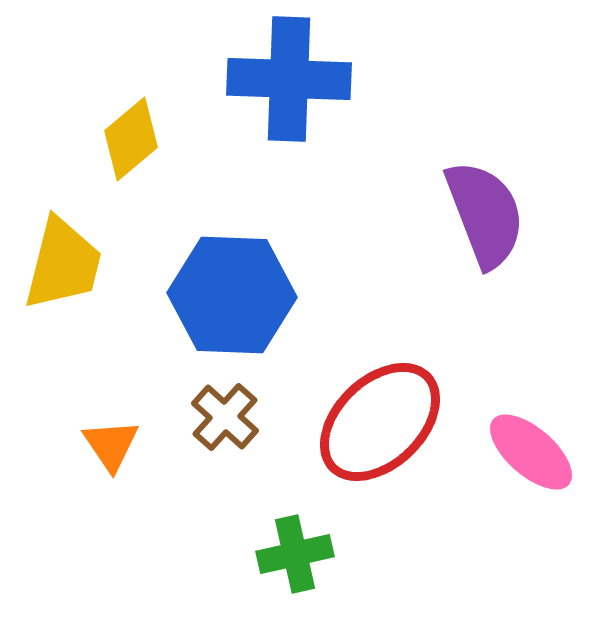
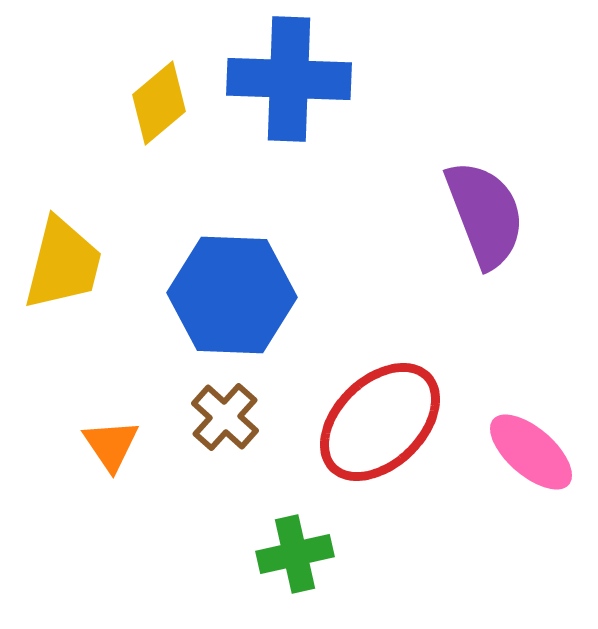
yellow diamond: moved 28 px right, 36 px up
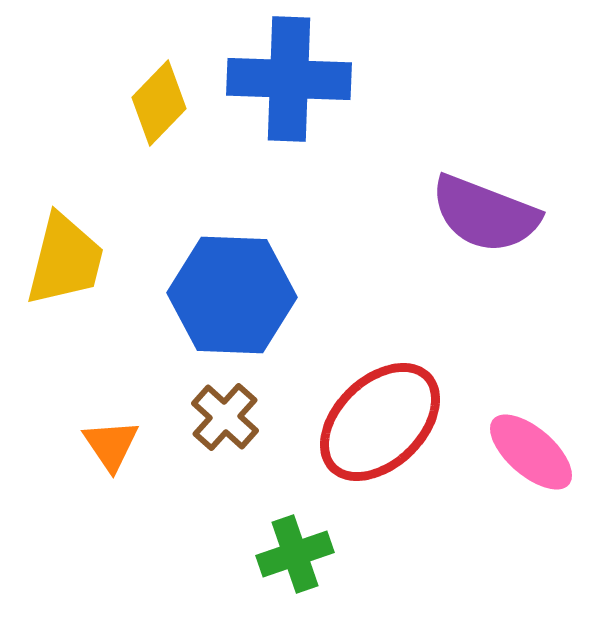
yellow diamond: rotated 6 degrees counterclockwise
purple semicircle: rotated 132 degrees clockwise
yellow trapezoid: moved 2 px right, 4 px up
green cross: rotated 6 degrees counterclockwise
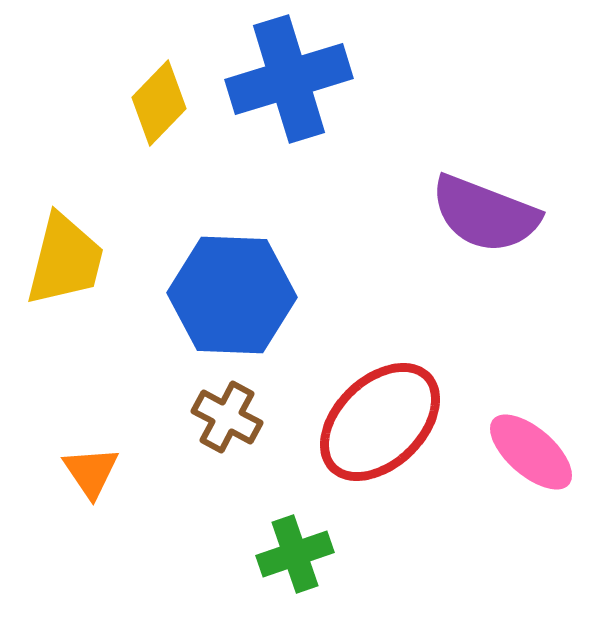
blue cross: rotated 19 degrees counterclockwise
brown cross: moved 2 px right; rotated 14 degrees counterclockwise
orange triangle: moved 20 px left, 27 px down
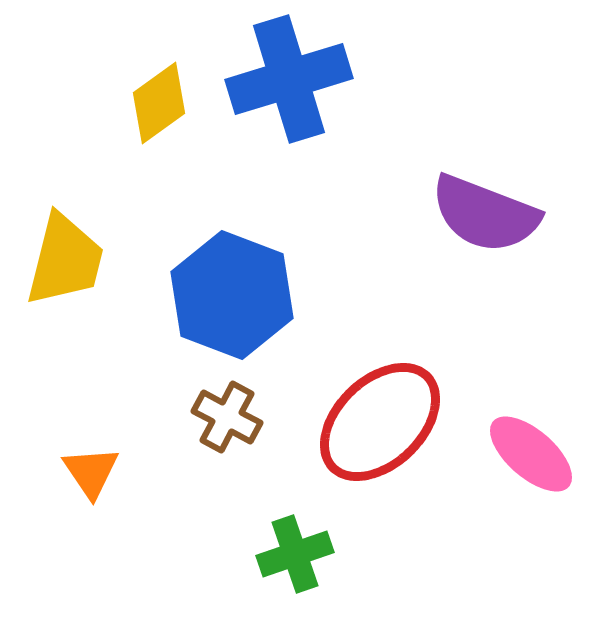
yellow diamond: rotated 10 degrees clockwise
blue hexagon: rotated 19 degrees clockwise
pink ellipse: moved 2 px down
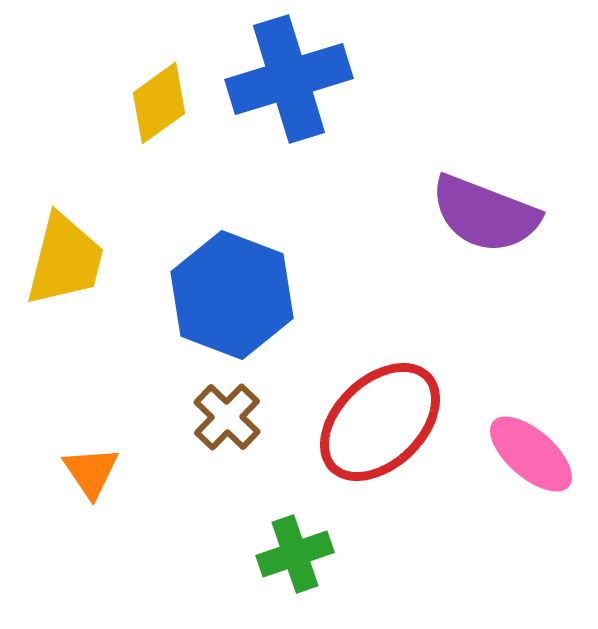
brown cross: rotated 16 degrees clockwise
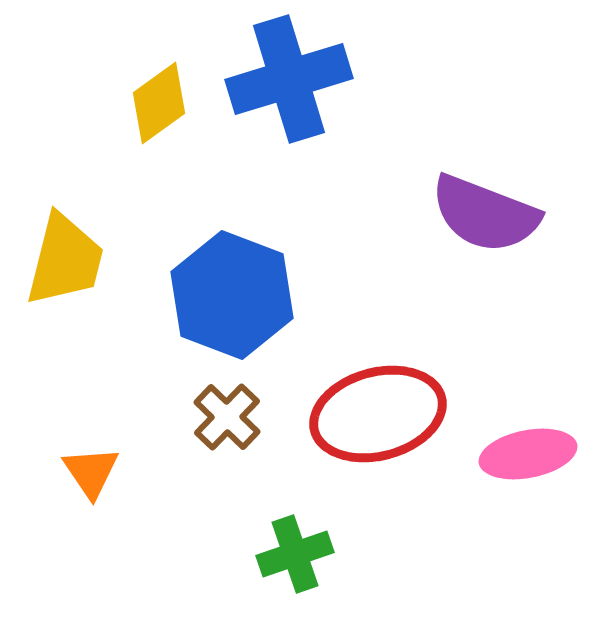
red ellipse: moved 2 px left, 8 px up; rotated 29 degrees clockwise
pink ellipse: moved 3 px left; rotated 52 degrees counterclockwise
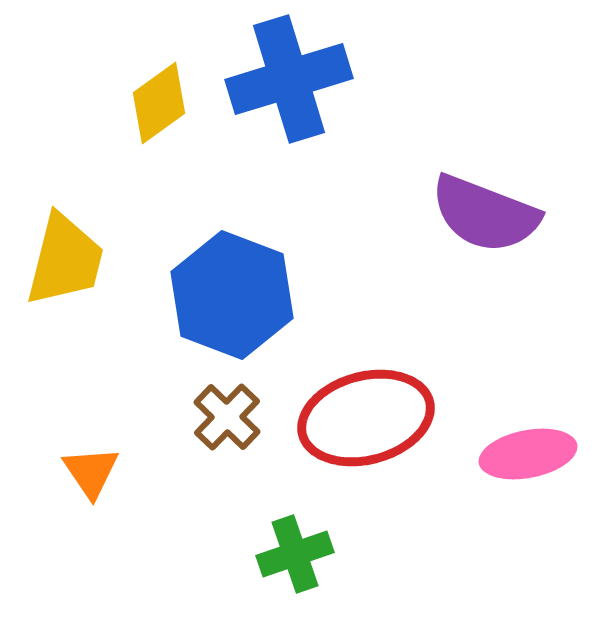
red ellipse: moved 12 px left, 4 px down
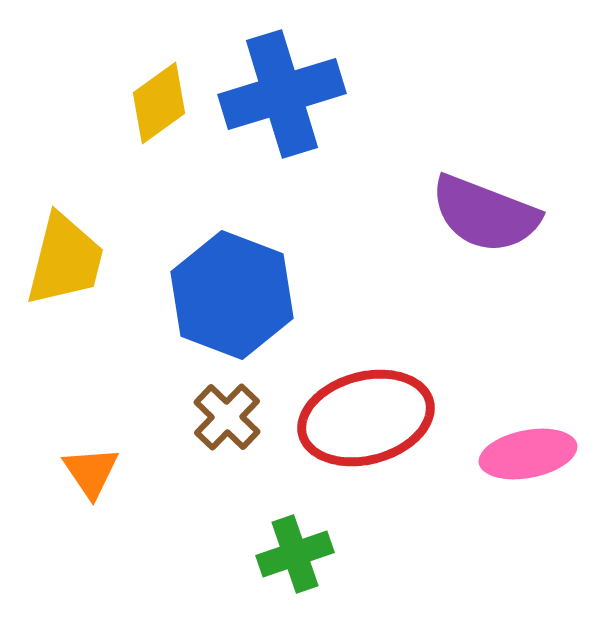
blue cross: moved 7 px left, 15 px down
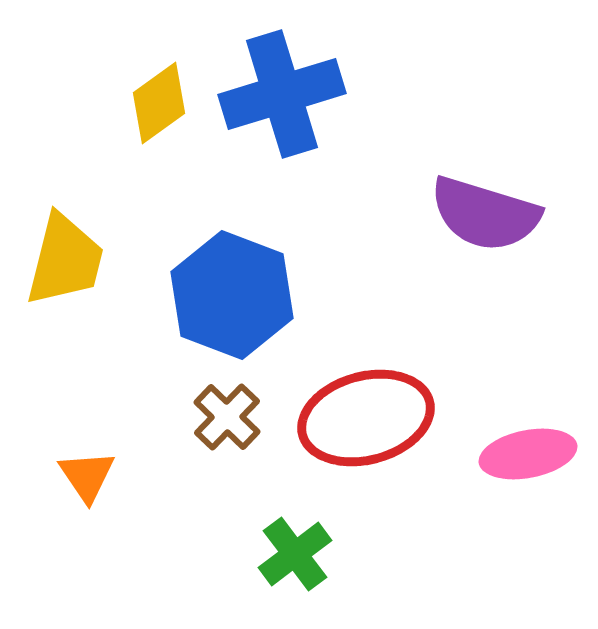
purple semicircle: rotated 4 degrees counterclockwise
orange triangle: moved 4 px left, 4 px down
green cross: rotated 18 degrees counterclockwise
